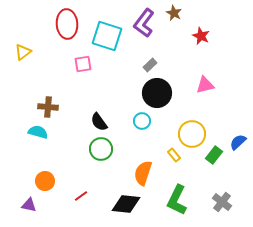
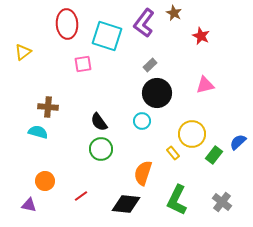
yellow rectangle: moved 1 px left, 2 px up
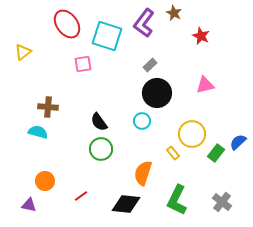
red ellipse: rotated 32 degrees counterclockwise
green rectangle: moved 2 px right, 2 px up
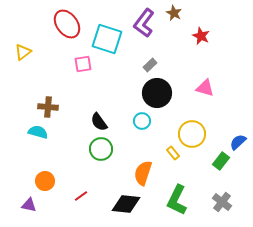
cyan square: moved 3 px down
pink triangle: moved 3 px down; rotated 30 degrees clockwise
green rectangle: moved 5 px right, 8 px down
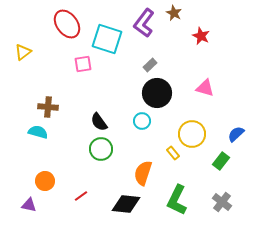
blue semicircle: moved 2 px left, 8 px up
